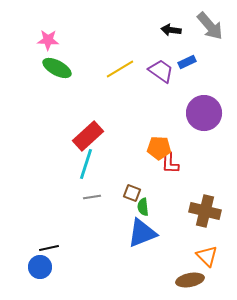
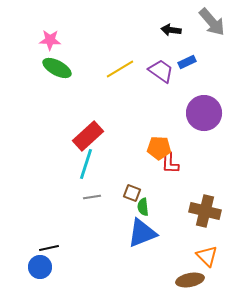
gray arrow: moved 2 px right, 4 px up
pink star: moved 2 px right
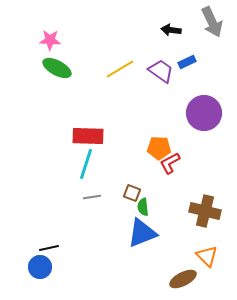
gray arrow: rotated 16 degrees clockwise
red rectangle: rotated 44 degrees clockwise
red L-shape: rotated 60 degrees clockwise
brown ellipse: moved 7 px left, 1 px up; rotated 16 degrees counterclockwise
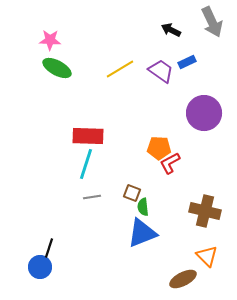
black arrow: rotated 18 degrees clockwise
black line: rotated 60 degrees counterclockwise
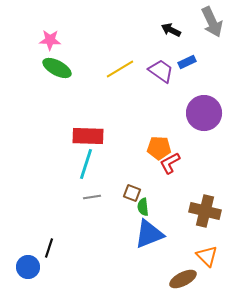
blue triangle: moved 7 px right, 1 px down
blue circle: moved 12 px left
